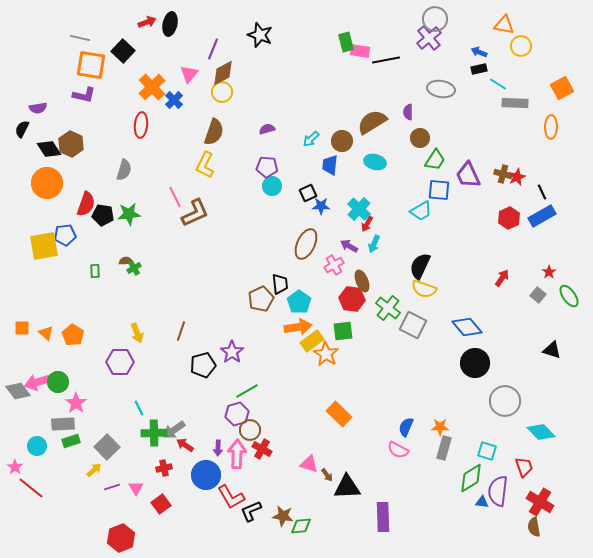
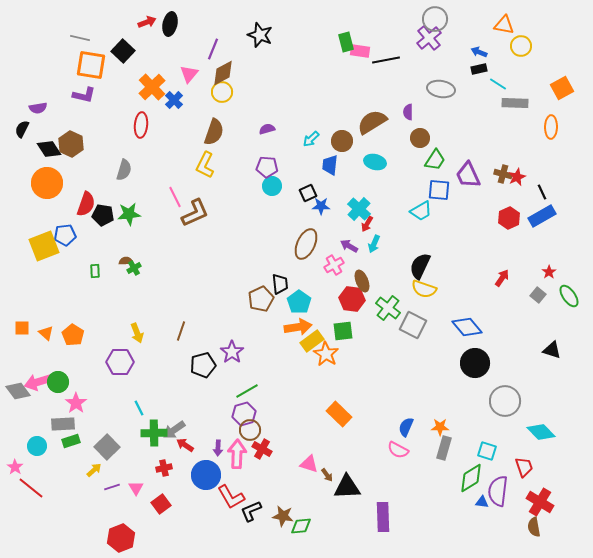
yellow square at (44, 246): rotated 12 degrees counterclockwise
purple hexagon at (237, 414): moved 7 px right
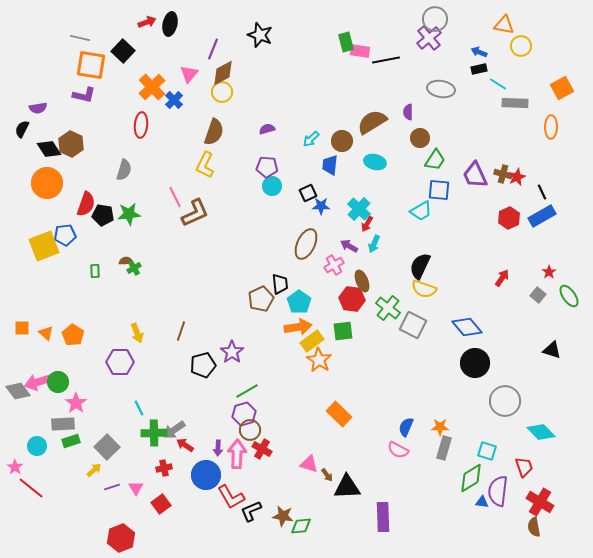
purple trapezoid at (468, 175): moved 7 px right
orange star at (326, 354): moved 7 px left, 6 px down
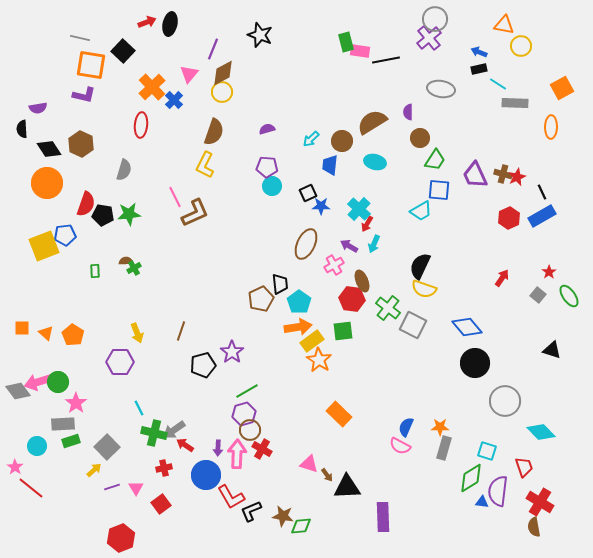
black semicircle at (22, 129): rotated 30 degrees counterclockwise
brown hexagon at (71, 144): moved 10 px right
green cross at (154, 433): rotated 15 degrees clockwise
pink semicircle at (398, 450): moved 2 px right, 4 px up
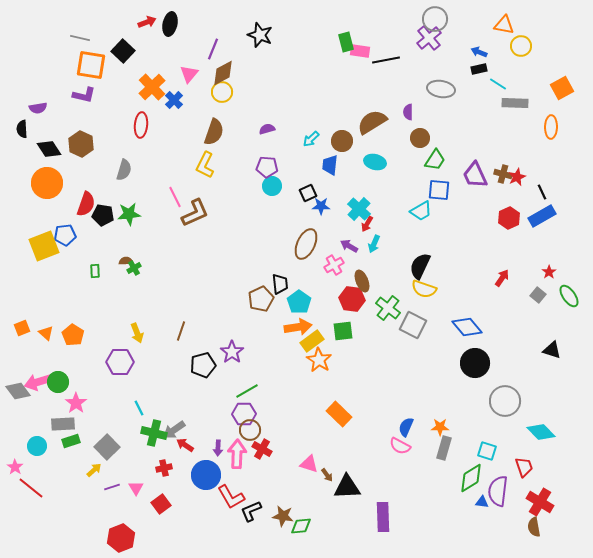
orange square at (22, 328): rotated 21 degrees counterclockwise
purple hexagon at (244, 414): rotated 15 degrees clockwise
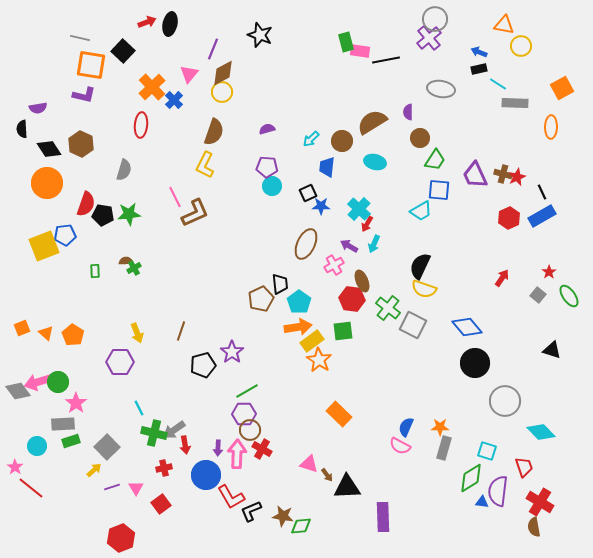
blue trapezoid at (330, 165): moved 3 px left, 2 px down
red arrow at (185, 445): rotated 132 degrees counterclockwise
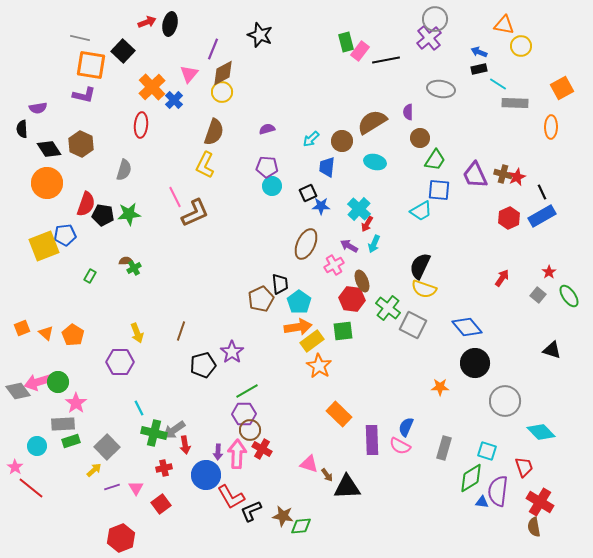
pink rectangle at (360, 51): rotated 60 degrees counterclockwise
green rectangle at (95, 271): moved 5 px left, 5 px down; rotated 32 degrees clockwise
orange star at (319, 360): moved 6 px down
orange star at (440, 427): moved 40 px up
purple arrow at (218, 448): moved 4 px down
purple rectangle at (383, 517): moved 11 px left, 77 px up
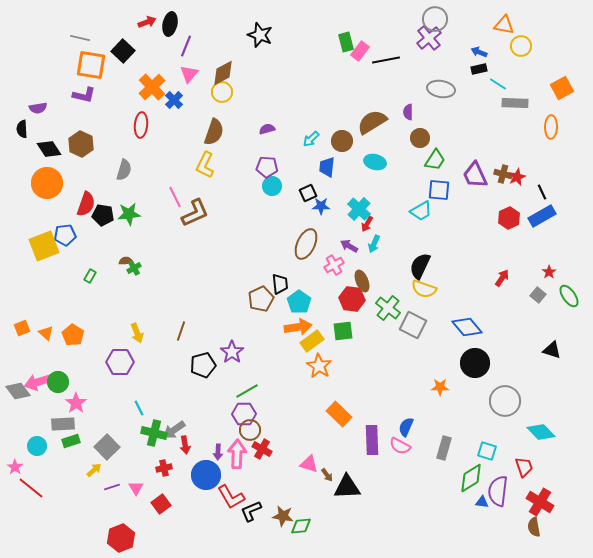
purple line at (213, 49): moved 27 px left, 3 px up
